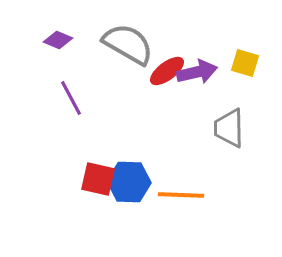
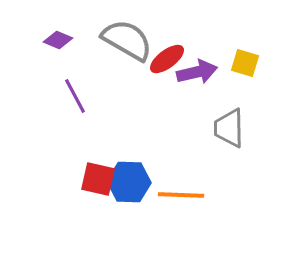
gray semicircle: moved 1 px left, 4 px up
red ellipse: moved 12 px up
purple line: moved 4 px right, 2 px up
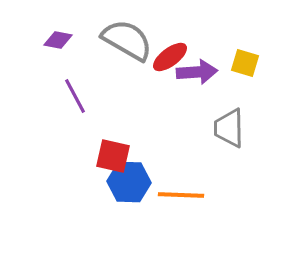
purple diamond: rotated 12 degrees counterclockwise
red ellipse: moved 3 px right, 2 px up
purple arrow: rotated 9 degrees clockwise
red square: moved 15 px right, 23 px up
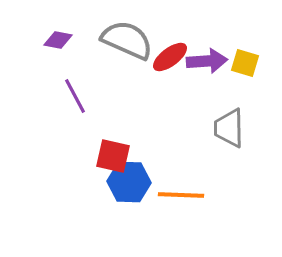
gray semicircle: rotated 6 degrees counterclockwise
purple arrow: moved 10 px right, 11 px up
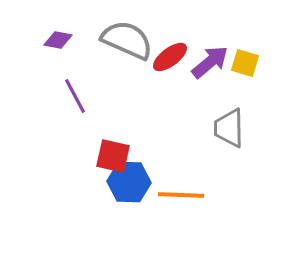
purple arrow: moved 3 px right, 1 px down; rotated 36 degrees counterclockwise
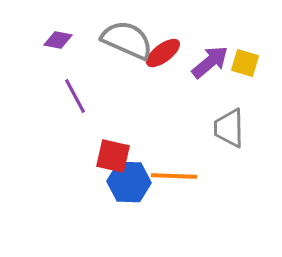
red ellipse: moved 7 px left, 4 px up
orange line: moved 7 px left, 19 px up
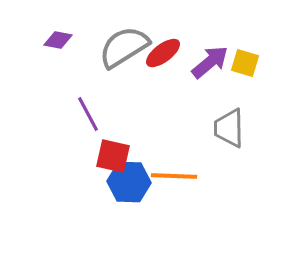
gray semicircle: moved 3 px left, 7 px down; rotated 56 degrees counterclockwise
purple line: moved 13 px right, 18 px down
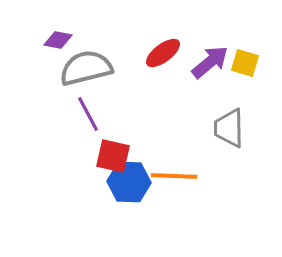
gray semicircle: moved 38 px left, 21 px down; rotated 18 degrees clockwise
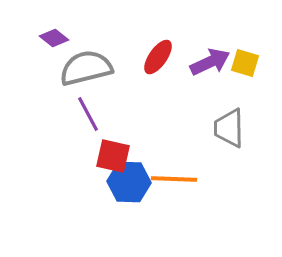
purple diamond: moved 4 px left, 2 px up; rotated 28 degrees clockwise
red ellipse: moved 5 px left, 4 px down; rotated 18 degrees counterclockwise
purple arrow: rotated 15 degrees clockwise
orange line: moved 3 px down
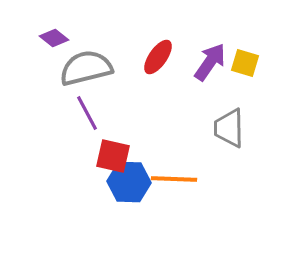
purple arrow: rotated 30 degrees counterclockwise
purple line: moved 1 px left, 1 px up
